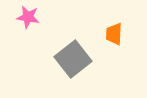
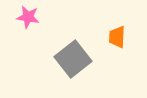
orange trapezoid: moved 3 px right, 3 px down
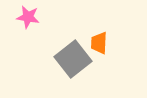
orange trapezoid: moved 18 px left, 6 px down
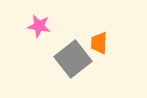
pink star: moved 11 px right, 9 px down
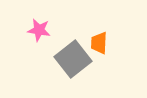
pink star: moved 4 px down
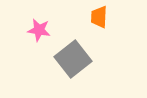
orange trapezoid: moved 26 px up
